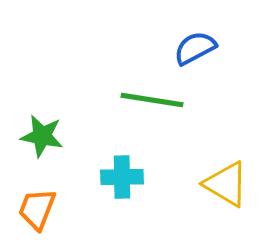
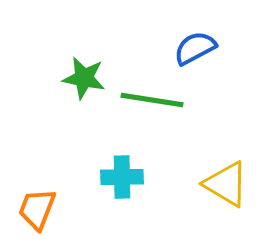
green star: moved 42 px right, 58 px up
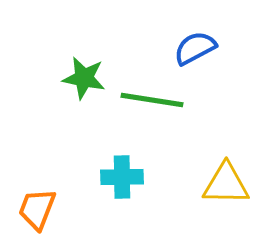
yellow triangle: rotated 30 degrees counterclockwise
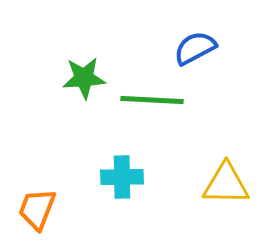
green star: rotated 15 degrees counterclockwise
green line: rotated 6 degrees counterclockwise
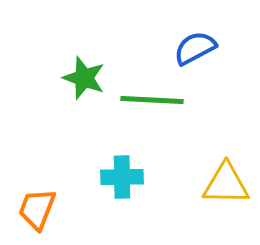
green star: rotated 24 degrees clockwise
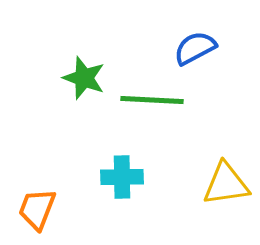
yellow triangle: rotated 9 degrees counterclockwise
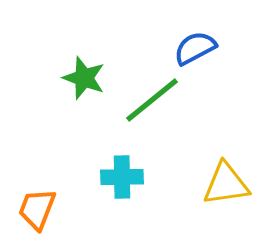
green line: rotated 42 degrees counterclockwise
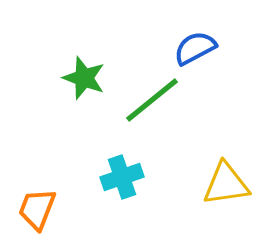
cyan cross: rotated 18 degrees counterclockwise
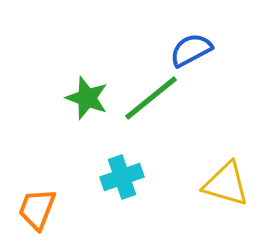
blue semicircle: moved 4 px left, 2 px down
green star: moved 3 px right, 20 px down
green line: moved 1 px left, 2 px up
yellow triangle: rotated 24 degrees clockwise
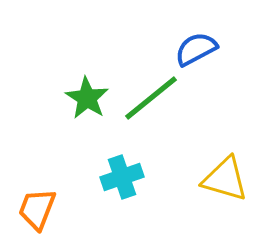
blue semicircle: moved 5 px right, 1 px up
green star: rotated 12 degrees clockwise
yellow triangle: moved 1 px left, 5 px up
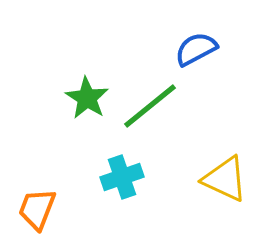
green line: moved 1 px left, 8 px down
yellow triangle: rotated 9 degrees clockwise
